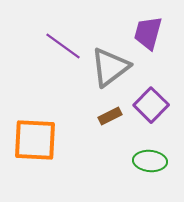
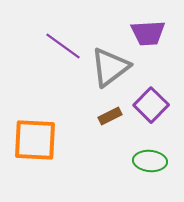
purple trapezoid: rotated 108 degrees counterclockwise
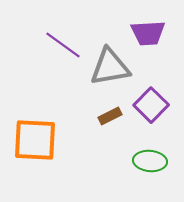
purple line: moved 1 px up
gray triangle: rotated 27 degrees clockwise
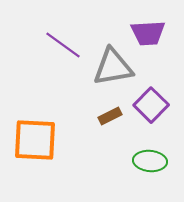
gray triangle: moved 3 px right
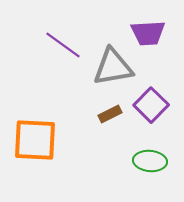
brown rectangle: moved 2 px up
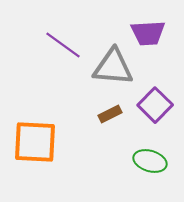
gray triangle: rotated 15 degrees clockwise
purple square: moved 4 px right
orange square: moved 2 px down
green ellipse: rotated 12 degrees clockwise
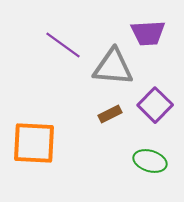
orange square: moved 1 px left, 1 px down
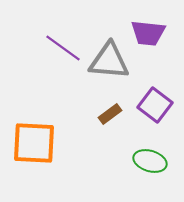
purple trapezoid: rotated 9 degrees clockwise
purple line: moved 3 px down
gray triangle: moved 4 px left, 6 px up
purple square: rotated 8 degrees counterclockwise
brown rectangle: rotated 10 degrees counterclockwise
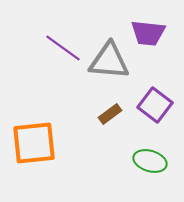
orange square: rotated 9 degrees counterclockwise
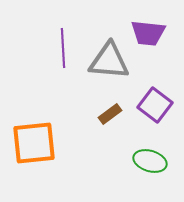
purple line: rotated 51 degrees clockwise
